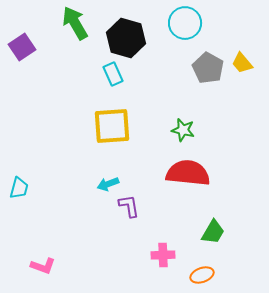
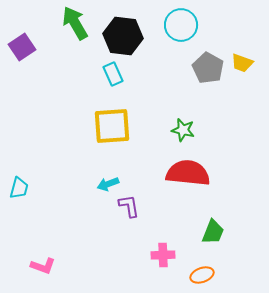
cyan circle: moved 4 px left, 2 px down
black hexagon: moved 3 px left, 2 px up; rotated 9 degrees counterclockwise
yellow trapezoid: rotated 30 degrees counterclockwise
green trapezoid: rotated 8 degrees counterclockwise
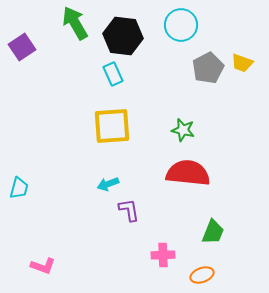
gray pentagon: rotated 16 degrees clockwise
purple L-shape: moved 4 px down
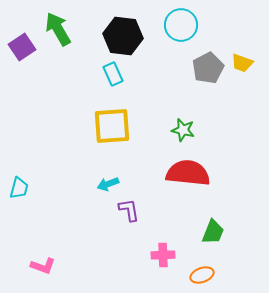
green arrow: moved 17 px left, 6 px down
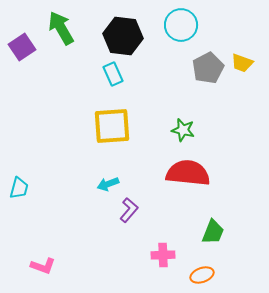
green arrow: moved 3 px right, 1 px up
purple L-shape: rotated 50 degrees clockwise
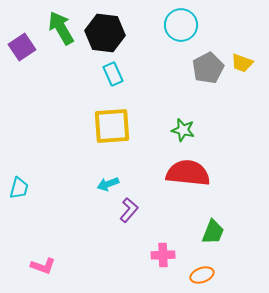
black hexagon: moved 18 px left, 3 px up
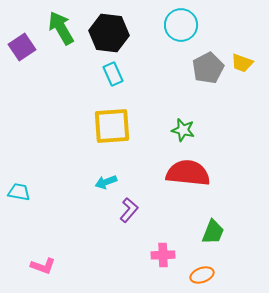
black hexagon: moved 4 px right
cyan arrow: moved 2 px left, 2 px up
cyan trapezoid: moved 4 px down; rotated 95 degrees counterclockwise
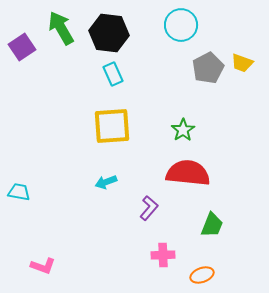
green star: rotated 25 degrees clockwise
purple L-shape: moved 20 px right, 2 px up
green trapezoid: moved 1 px left, 7 px up
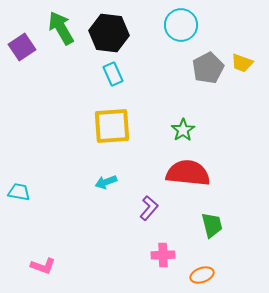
green trapezoid: rotated 36 degrees counterclockwise
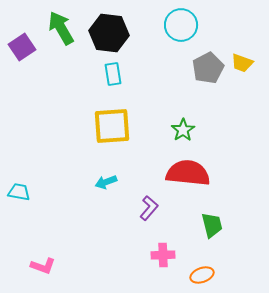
cyan rectangle: rotated 15 degrees clockwise
